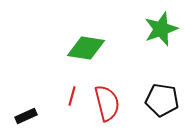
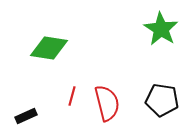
green star: rotated 20 degrees counterclockwise
green diamond: moved 37 px left
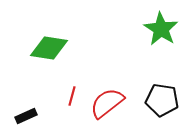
red semicircle: rotated 114 degrees counterclockwise
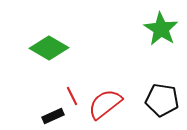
green diamond: rotated 21 degrees clockwise
red line: rotated 42 degrees counterclockwise
red semicircle: moved 2 px left, 1 px down
black rectangle: moved 27 px right
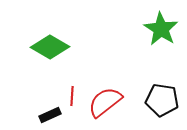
green diamond: moved 1 px right, 1 px up
red line: rotated 30 degrees clockwise
red semicircle: moved 2 px up
black rectangle: moved 3 px left, 1 px up
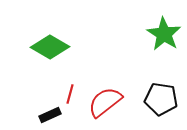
green star: moved 3 px right, 5 px down
red line: moved 2 px left, 2 px up; rotated 12 degrees clockwise
black pentagon: moved 1 px left, 1 px up
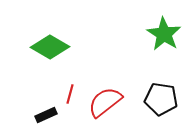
black rectangle: moved 4 px left
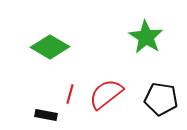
green star: moved 18 px left, 3 px down
red semicircle: moved 1 px right, 8 px up
black rectangle: rotated 35 degrees clockwise
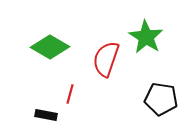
red semicircle: moved 35 px up; rotated 33 degrees counterclockwise
